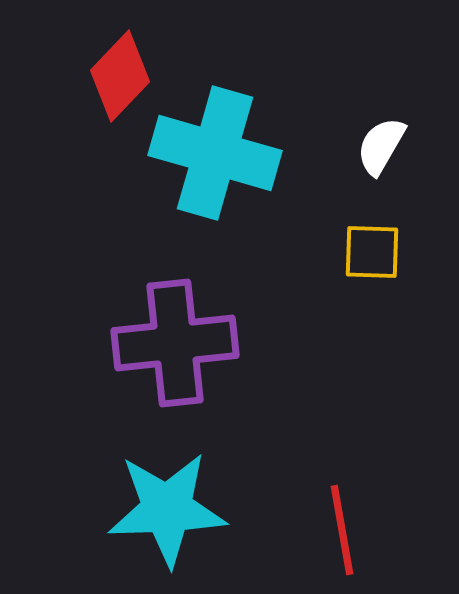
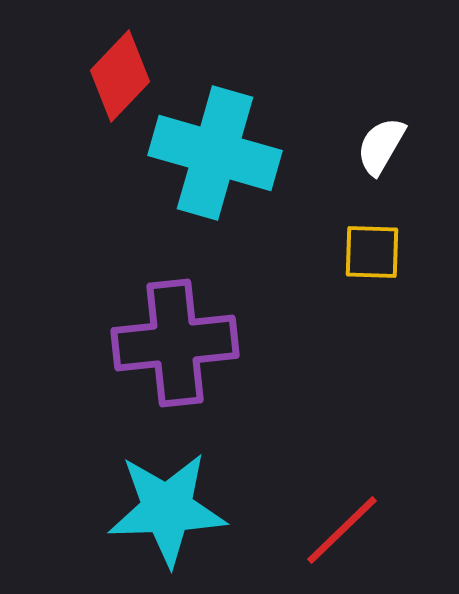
red line: rotated 56 degrees clockwise
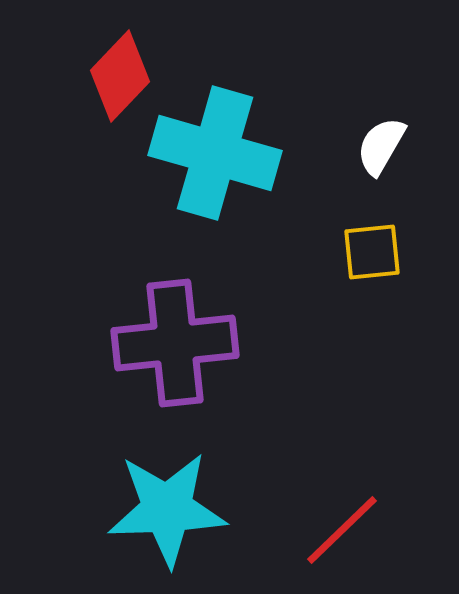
yellow square: rotated 8 degrees counterclockwise
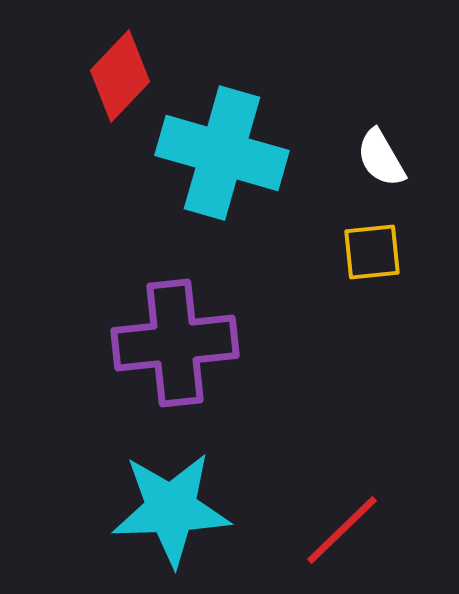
white semicircle: moved 12 px down; rotated 60 degrees counterclockwise
cyan cross: moved 7 px right
cyan star: moved 4 px right
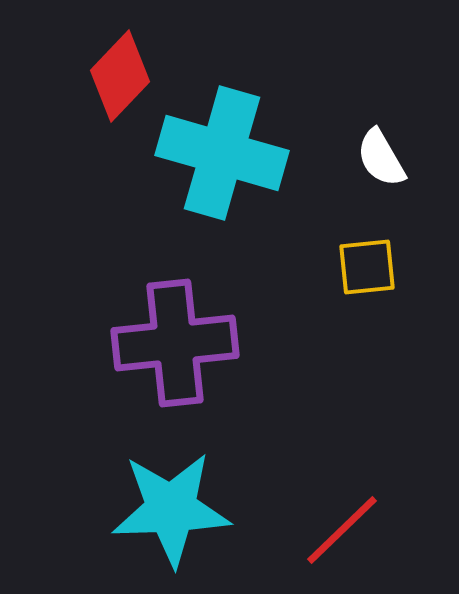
yellow square: moved 5 px left, 15 px down
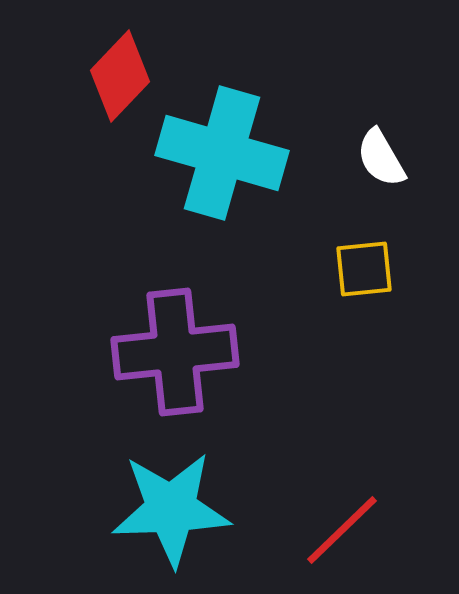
yellow square: moved 3 px left, 2 px down
purple cross: moved 9 px down
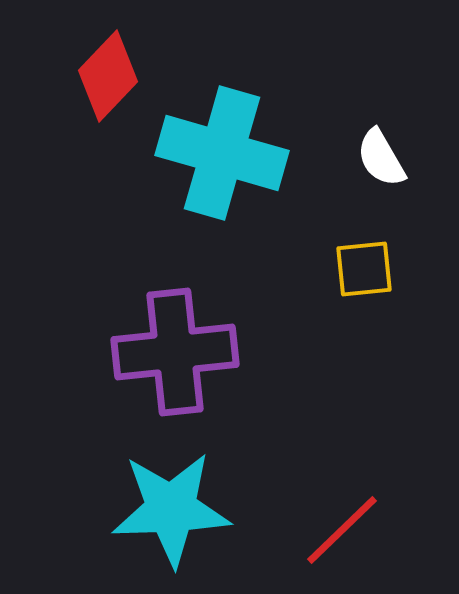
red diamond: moved 12 px left
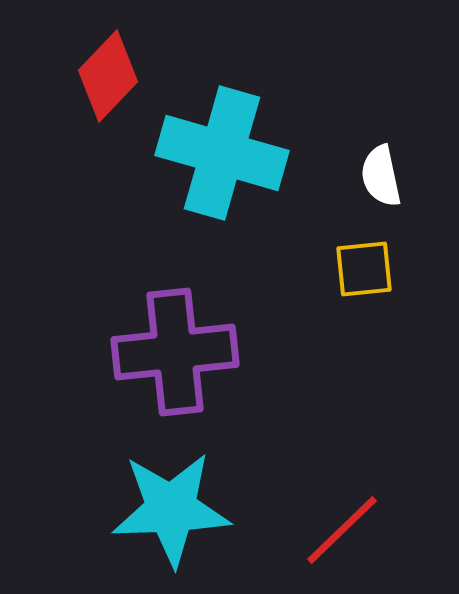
white semicircle: moved 18 px down; rotated 18 degrees clockwise
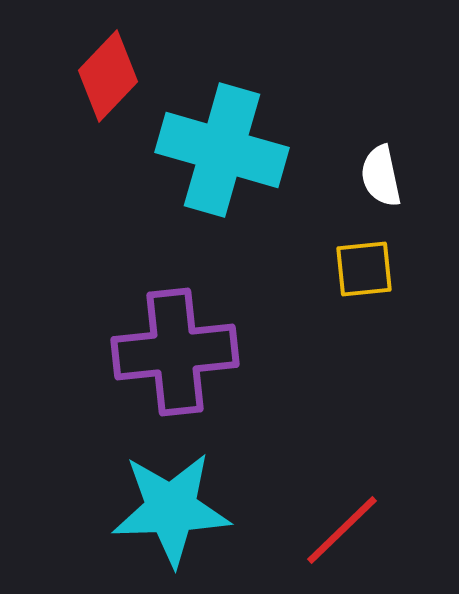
cyan cross: moved 3 px up
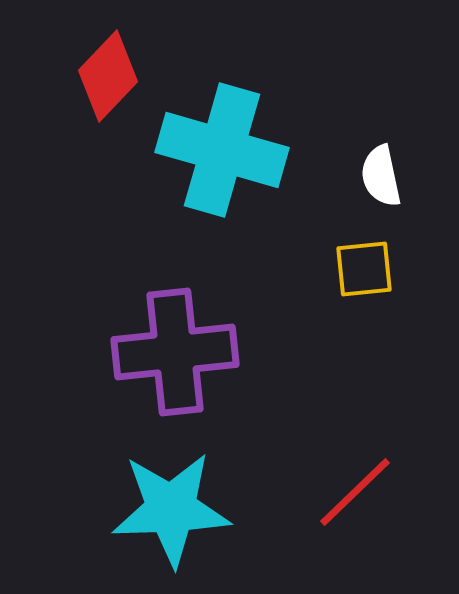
red line: moved 13 px right, 38 px up
